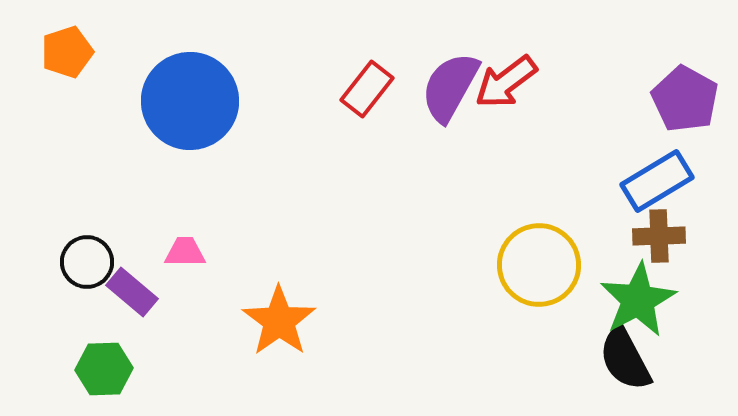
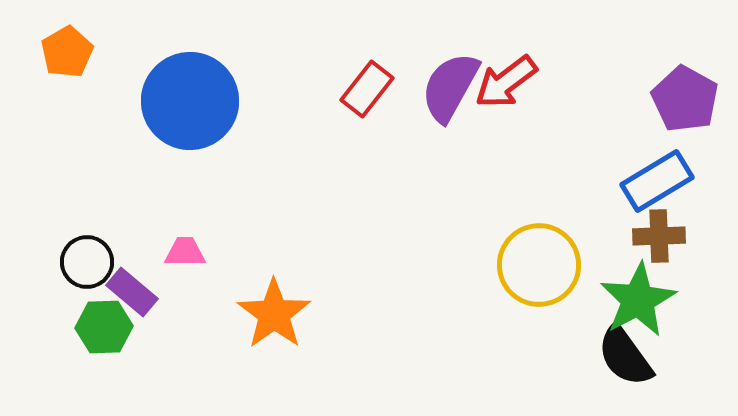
orange pentagon: rotated 12 degrees counterclockwise
orange star: moved 5 px left, 7 px up
black semicircle: moved 3 px up; rotated 8 degrees counterclockwise
green hexagon: moved 42 px up
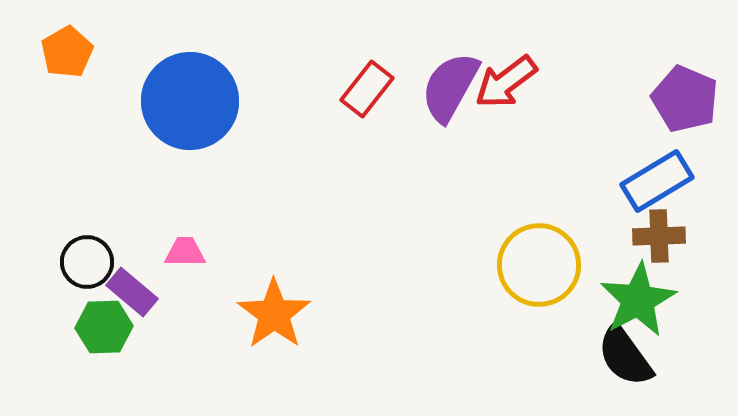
purple pentagon: rotated 6 degrees counterclockwise
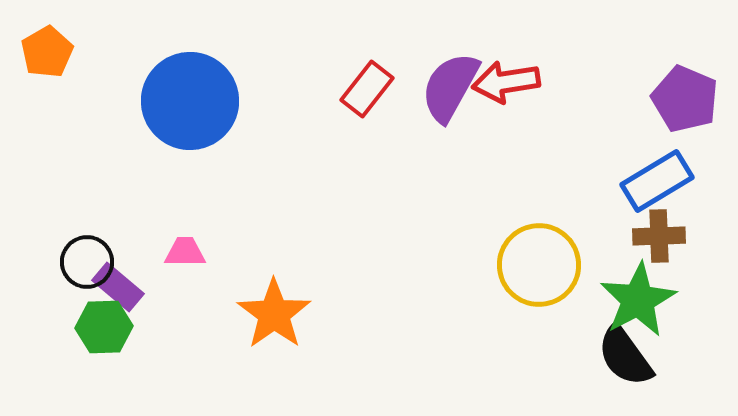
orange pentagon: moved 20 px left
red arrow: rotated 28 degrees clockwise
purple rectangle: moved 14 px left, 5 px up
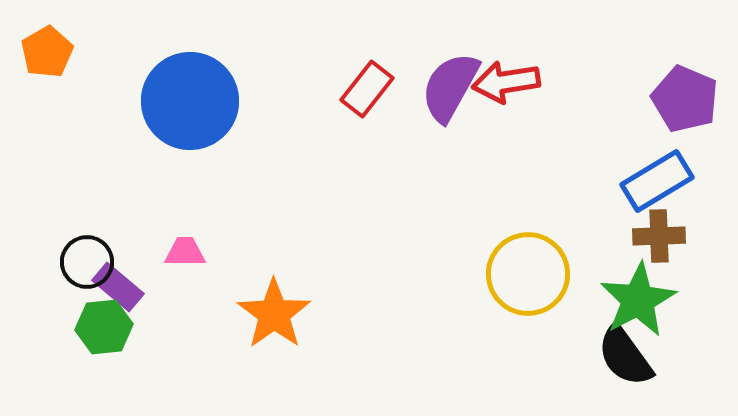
yellow circle: moved 11 px left, 9 px down
green hexagon: rotated 4 degrees counterclockwise
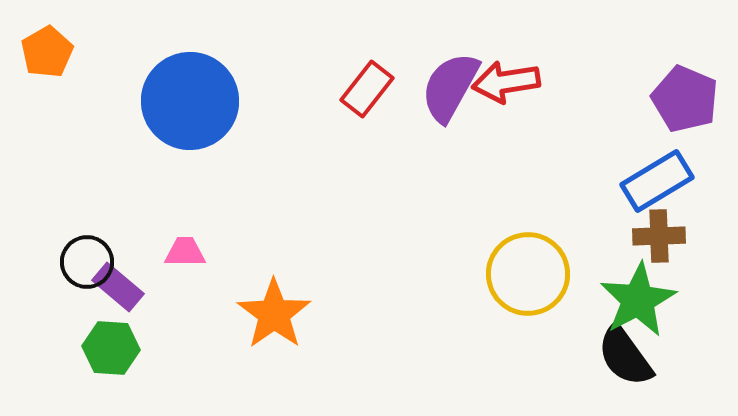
green hexagon: moved 7 px right, 21 px down; rotated 10 degrees clockwise
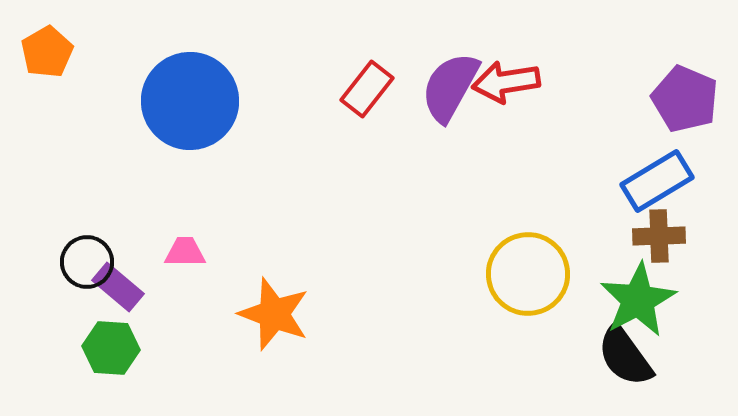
orange star: rotated 16 degrees counterclockwise
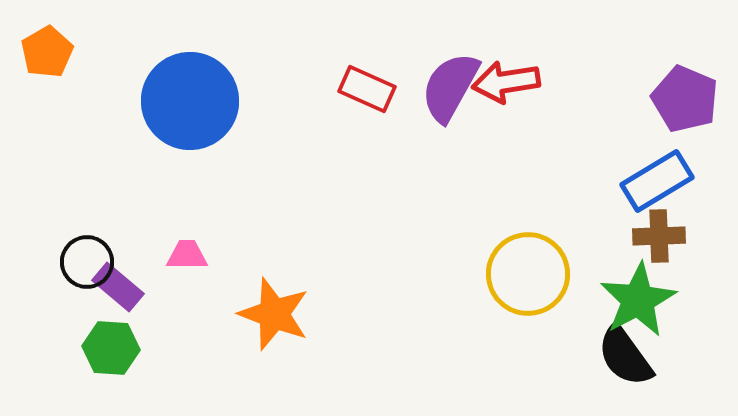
red rectangle: rotated 76 degrees clockwise
pink trapezoid: moved 2 px right, 3 px down
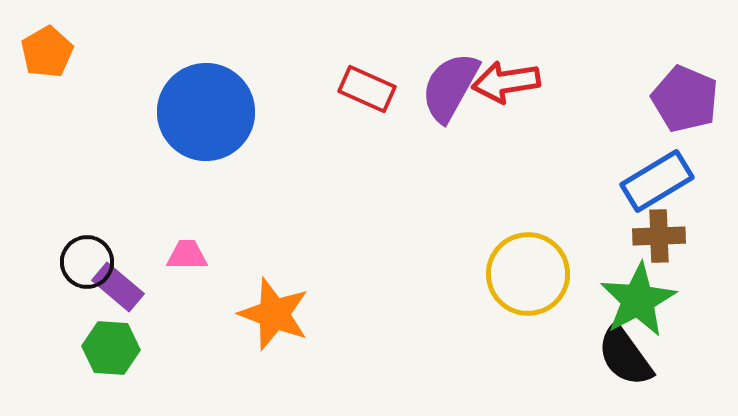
blue circle: moved 16 px right, 11 px down
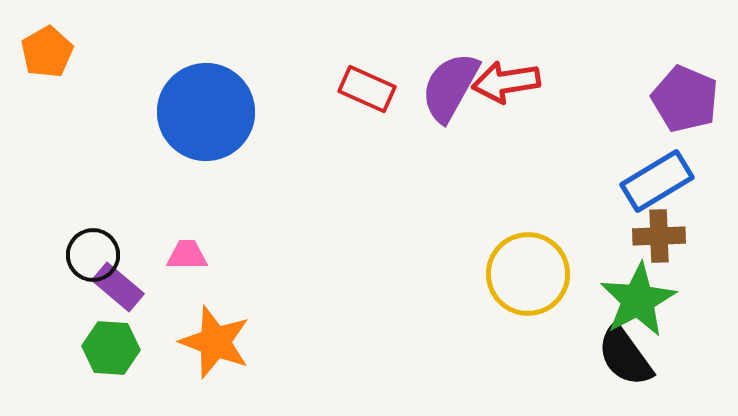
black circle: moved 6 px right, 7 px up
orange star: moved 59 px left, 28 px down
